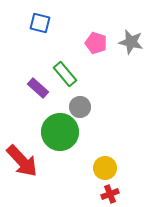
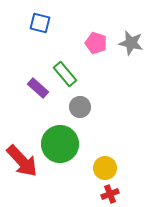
gray star: moved 1 px down
green circle: moved 12 px down
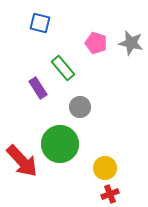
green rectangle: moved 2 px left, 6 px up
purple rectangle: rotated 15 degrees clockwise
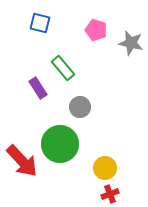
pink pentagon: moved 13 px up
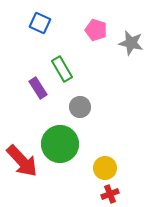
blue square: rotated 10 degrees clockwise
green rectangle: moved 1 px left, 1 px down; rotated 10 degrees clockwise
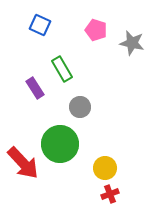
blue square: moved 2 px down
gray star: moved 1 px right
purple rectangle: moved 3 px left
red arrow: moved 1 px right, 2 px down
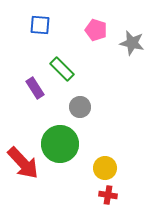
blue square: rotated 20 degrees counterclockwise
green rectangle: rotated 15 degrees counterclockwise
red cross: moved 2 px left, 1 px down; rotated 30 degrees clockwise
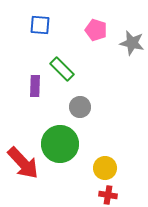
purple rectangle: moved 2 px up; rotated 35 degrees clockwise
